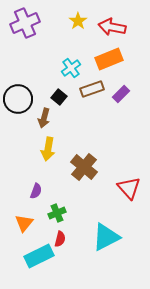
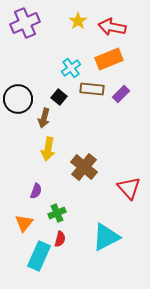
brown rectangle: rotated 25 degrees clockwise
cyan rectangle: rotated 40 degrees counterclockwise
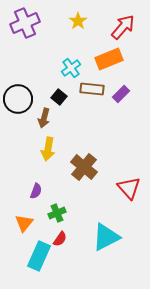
red arrow: moved 11 px right; rotated 120 degrees clockwise
red semicircle: rotated 21 degrees clockwise
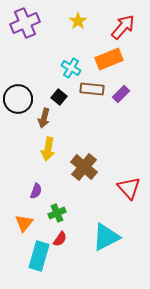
cyan cross: rotated 24 degrees counterclockwise
cyan rectangle: rotated 8 degrees counterclockwise
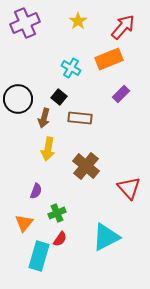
brown rectangle: moved 12 px left, 29 px down
brown cross: moved 2 px right, 1 px up
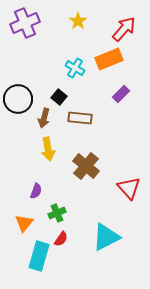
red arrow: moved 1 px right, 2 px down
cyan cross: moved 4 px right
yellow arrow: rotated 20 degrees counterclockwise
red semicircle: moved 1 px right
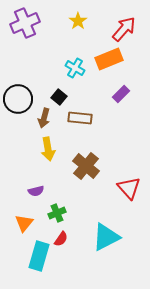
purple semicircle: rotated 56 degrees clockwise
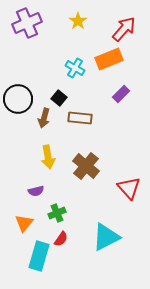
purple cross: moved 2 px right
black square: moved 1 px down
yellow arrow: moved 8 px down
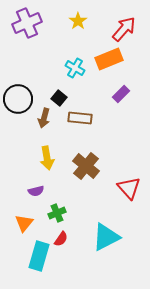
yellow arrow: moved 1 px left, 1 px down
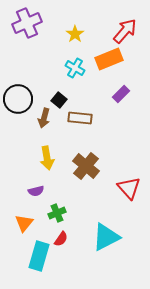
yellow star: moved 3 px left, 13 px down
red arrow: moved 1 px right, 2 px down
black square: moved 2 px down
